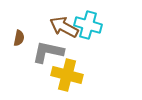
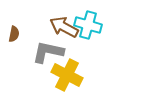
brown semicircle: moved 5 px left, 4 px up
yellow cross: rotated 12 degrees clockwise
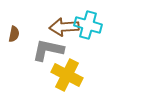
brown arrow: rotated 32 degrees counterclockwise
gray L-shape: moved 2 px up
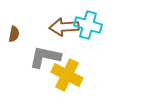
gray L-shape: moved 3 px left, 7 px down
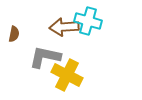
cyan cross: moved 4 px up
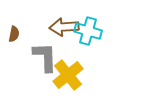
cyan cross: moved 10 px down
gray L-shape: rotated 76 degrees clockwise
yellow cross: moved 1 px right; rotated 24 degrees clockwise
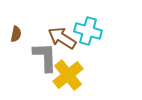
brown arrow: moved 2 px left, 11 px down; rotated 36 degrees clockwise
brown semicircle: moved 2 px right
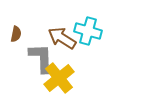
gray L-shape: moved 4 px left, 1 px down
yellow cross: moved 9 px left, 3 px down
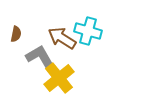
gray L-shape: rotated 28 degrees counterclockwise
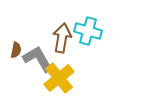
brown semicircle: moved 16 px down
brown arrow: rotated 68 degrees clockwise
gray L-shape: moved 3 px left, 1 px down
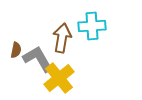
cyan cross: moved 4 px right, 5 px up; rotated 20 degrees counterclockwise
